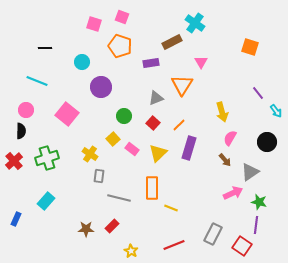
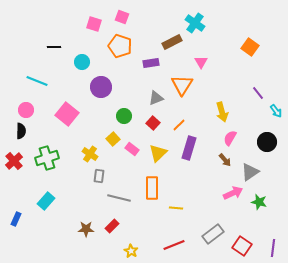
orange square at (250, 47): rotated 18 degrees clockwise
black line at (45, 48): moved 9 px right, 1 px up
yellow line at (171, 208): moved 5 px right; rotated 16 degrees counterclockwise
purple line at (256, 225): moved 17 px right, 23 px down
gray rectangle at (213, 234): rotated 25 degrees clockwise
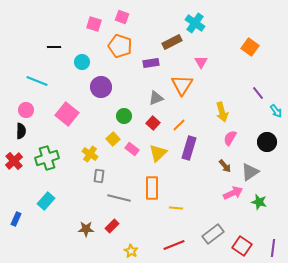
brown arrow at (225, 160): moved 6 px down
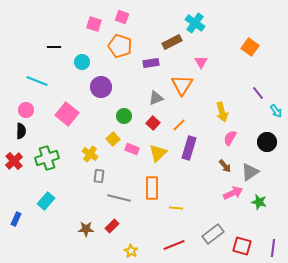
pink rectangle at (132, 149): rotated 16 degrees counterclockwise
red square at (242, 246): rotated 18 degrees counterclockwise
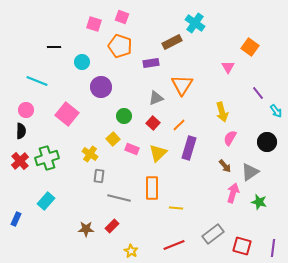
pink triangle at (201, 62): moved 27 px right, 5 px down
red cross at (14, 161): moved 6 px right
pink arrow at (233, 193): rotated 48 degrees counterclockwise
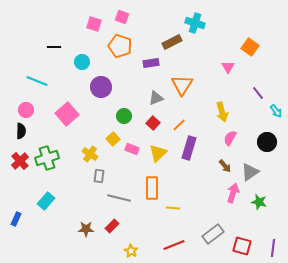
cyan cross at (195, 23): rotated 18 degrees counterclockwise
pink square at (67, 114): rotated 10 degrees clockwise
yellow line at (176, 208): moved 3 px left
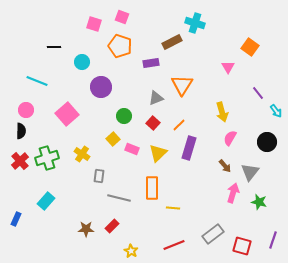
yellow cross at (90, 154): moved 8 px left
gray triangle at (250, 172): rotated 18 degrees counterclockwise
purple line at (273, 248): moved 8 px up; rotated 12 degrees clockwise
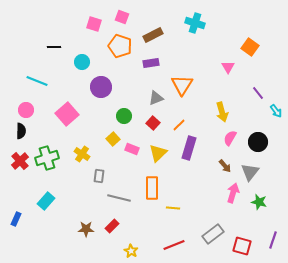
brown rectangle at (172, 42): moved 19 px left, 7 px up
black circle at (267, 142): moved 9 px left
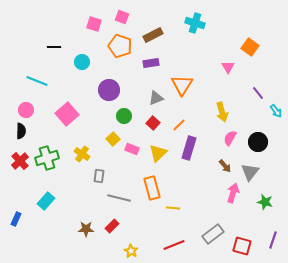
purple circle at (101, 87): moved 8 px right, 3 px down
orange rectangle at (152, 188): rotated 15 degrees counterclockwise
green star at (259, 202): moved 6 px right
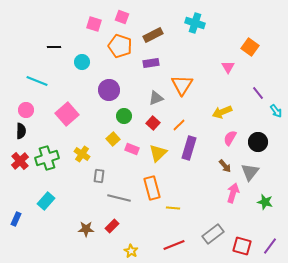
yellow arrow at (222, 112): rotated 84 degrees clockwise
purple line at (273, 240): moved 3 px left, 6 px down; rotated 18 degrees clockwise
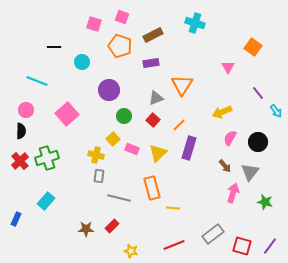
orange square at (250, 47): moved 3 px right
red square at (153, 123): moved 3 px up
yellow cross at (82, 154): moved 14 px right, 1 px down; rotated 21 degrees counterclockwise
yellow star at (131, 251): rotated 16 degrees counterclockwise
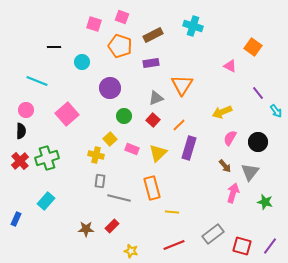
cyan cross at (195, 23): moved 2 px left, 3 px down
pink triangle at (228, 67): moved 2 px right, 1 px up; rotated 32 degrees counterclockwise
purple circle at (109, 90): moved 1 px right, 2 px up
yellow square at (113, 139): moved 3 px left
gray rectangle at (99, 176): moved 1 px right, 5 px down
yellow line at (173, 208): moved 1 px left, 4 px down
